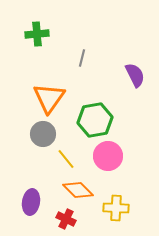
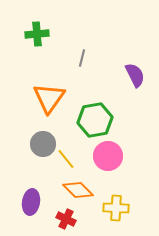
gray circle: moved 10 px down
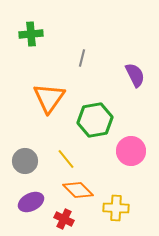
green cross: moved 6 px left
gray circle: moved 18 px left, 17 px down
pink circle: moved 23 px right, 5 px up
purple ellipse: rotated 55 degrees clockwise
red cross: moved 2 px left
